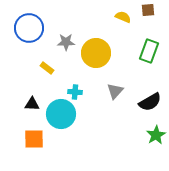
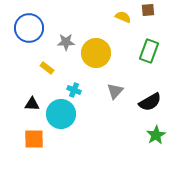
cyan cross: moved 1 px left, 2 px up; rotated 16 degrees clockwise
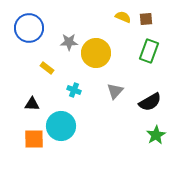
brown square: moved 2 px left, 9 px down
gray star: moved 3 px right
cyan circle: moved 12 px down
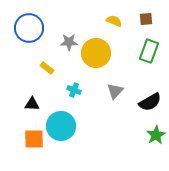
yellow semicircle: moved 9 px left, 4 px down
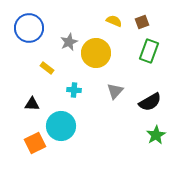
brown square: moved 4 px left, 3 px down; rotated 16 degrees counterclockwise
gray star: rotated 24 degrees counterclockwise
cyan cross: rotated 16 degrees counterclockwise
orange square: moved 1 px right, 4 px down; rotated 25 degrees counterclockwise
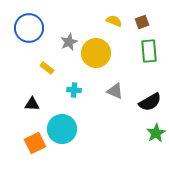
green rectangle: rotated 25 degrees counterclockwise
gray triangle: rotated 48 degrees counterclockwise
cyan circle: moved 1 px right, 3 px down
green star: moved 2 px up
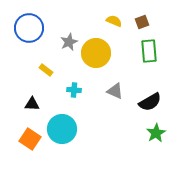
yellow rectangle: moved 1 px left, 2 px down
orange square: moved 5 px left, 4 px up; rotated 30 degrees counterclockwise
